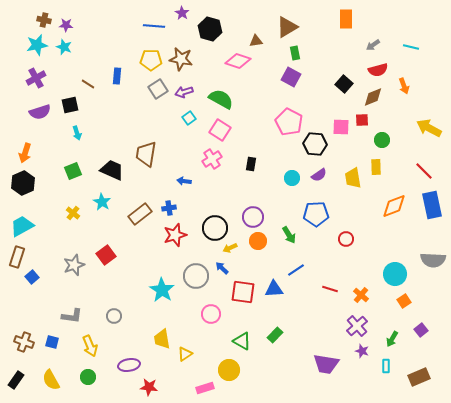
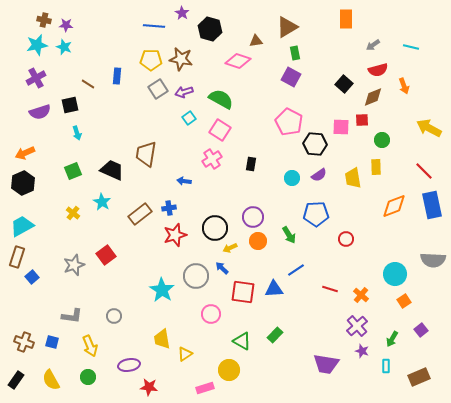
orange arrow at (25, 153): rotated 48 degrees clockwise
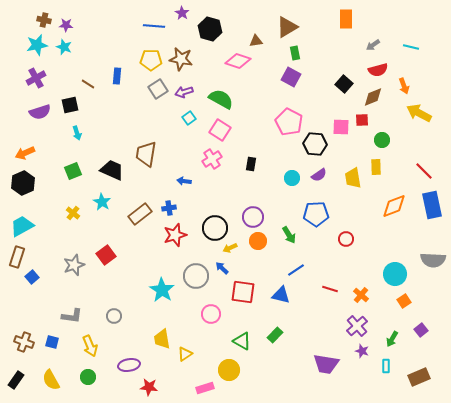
yellow arrow at (429, 128): moved 10 px left, 15 px up
blue triangle at (274, 289): moved 7 px right, 6 px down; rotated 18 degrees clockwise
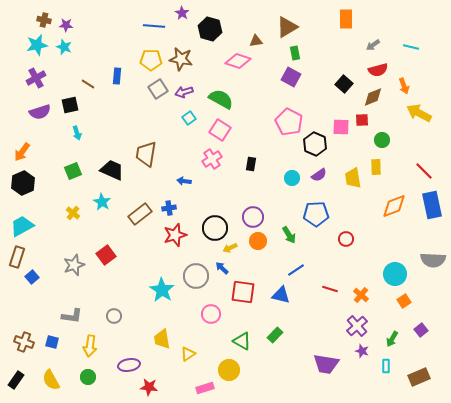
black hexagon at (315, 144): rotated 20 degrees clockwise
orange arrow at (25, 153): moved 3 px left, 1 px up; rotated 30 degrees counterclockwise
yellow arrow at (90, 346): rotated 30 degrees clockwise
yellow triangle at (185, 354): moved 3 px right
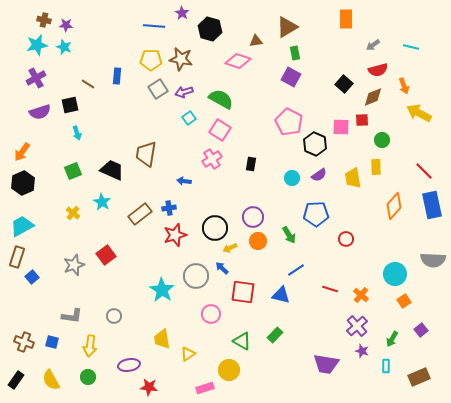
orange diamond at (394, 206): rotated 28 degrees counterclockwise
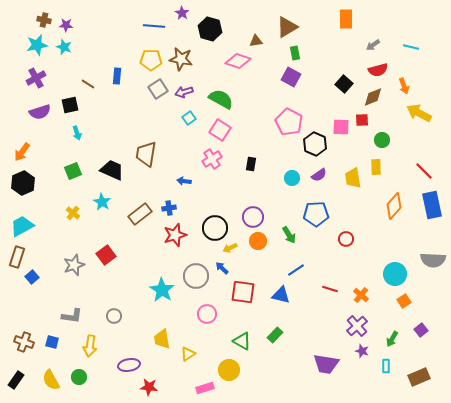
pink circle at (211, 314): moved 4 px left
green circle at (88, 377): moved 9 px left
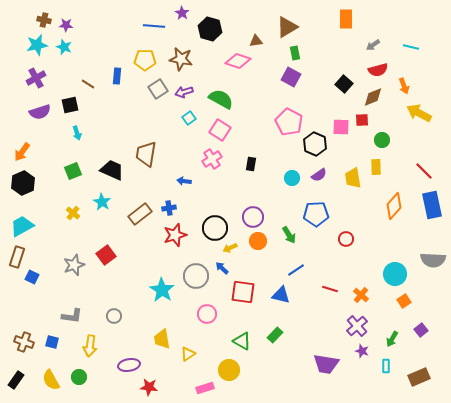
yellow pentagon at (151, 60): moved 6 px left
blue square at (32, 277): rotated 24 degrees counterclockwise
